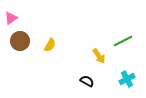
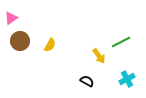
green line: moved 2 px left, 1 px down
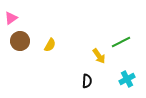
black semicircle: rotated 64 degrees clockwise
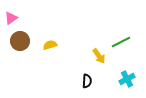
yellow semicircle: rotated 136 degrees counterclockwise
